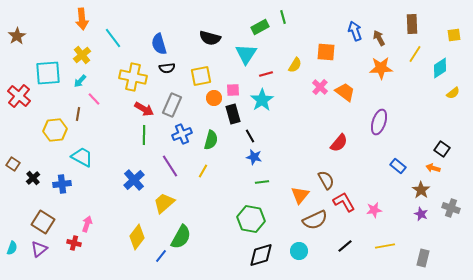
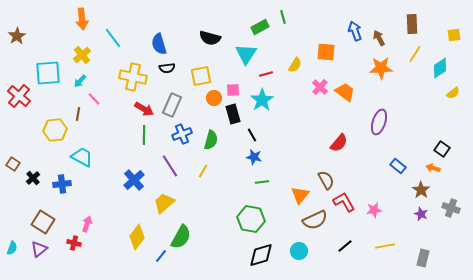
black line at (250, 136): moved 2 px right, 1 px up
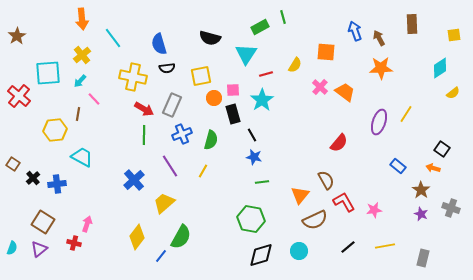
yellow line at (415, 54): moved 9 px left, 60 px down
blue cross at (62, 184): moved 5 px left
black line at (345, 246): moved 3 px right, 1 px down
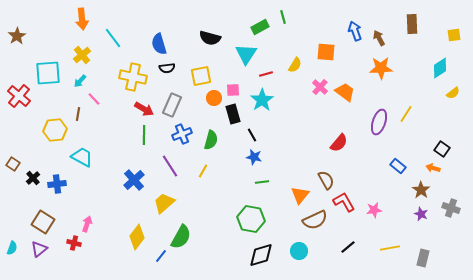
yellow line at (385, 246): moved 5 px right, 2 px down
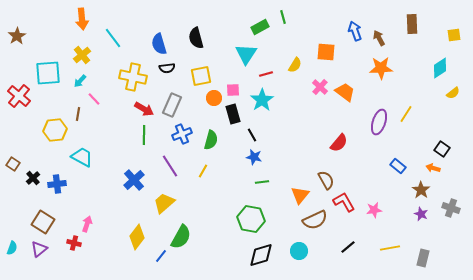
black semicircle at (210, 38): moved 14 px left; rotated 60 degrees clockwise
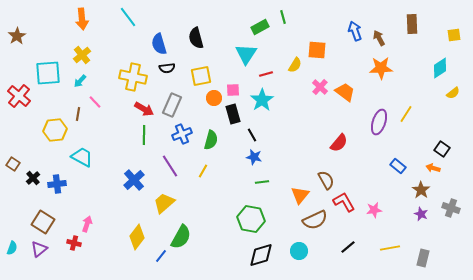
cyan line at (113, 38): moved 15 px right, 21 px up
orange square at (326, 52): moved 9 px left, 2 px up
pink line at (94, 99): moved 1 px right, 3 px down
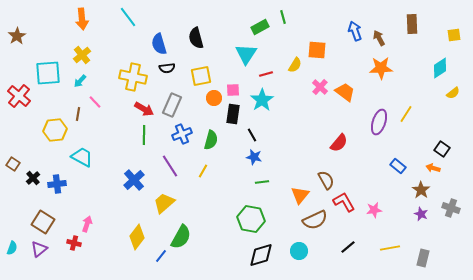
black rectangle at (233, 114): rotated 24 degrees clockwise
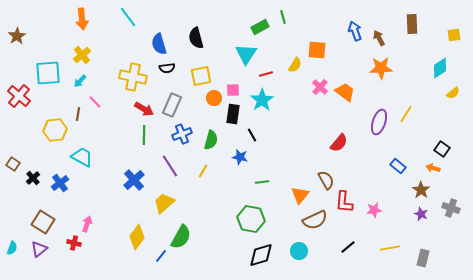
blue star at (254, 157): moved 14 px left
blue cross at (57, 184): moved 3 px right, 1 px up; rotated 30 degrees counterclockwise
red L-shape at (344, 202): rotated 145 degrees counterclockwise
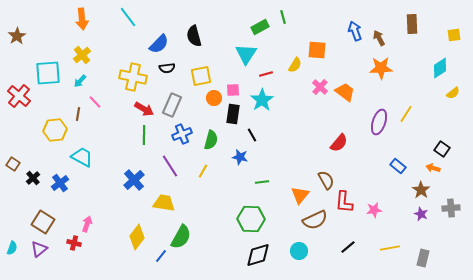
black semicircle at (196, 38): moved 2 px left, 2 px up
blue semicircle at (159, 44): rotated 120 degrees counterclockwise
yellow trapezoid at (164, 203): rotated 50 degrees clockwise
gray cross at (451, 208): rotated 24 degrees counterclockwise
green hexagon at (251, 219): rotated 8 degrees counterclockwise
black diamond at (261, 255): moved 3 px left
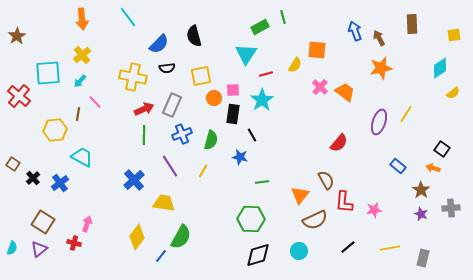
orange star at (381, 68): rotated 10 degrees counterclockwise
red arrow at (144, 109): rotated 54 degrees counterclockwise
